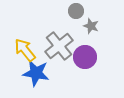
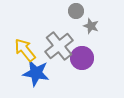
purple circle: moved 3 px left, 1 px down
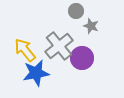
blue star: rotated 20 degrees counterclockwise
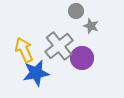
yellow arrow: moved 1 px left; rotated 15 degrees clockwise
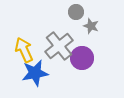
gray circle: moved 1 px down
blue star: moved 1 px left
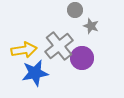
gray circle: moved 1 px left, 2 px up
yellow arrow: rotated 105 degrees clockwise
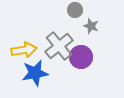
purple circle: moved 1 px left, 1 px up
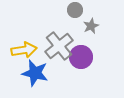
gray star: rotated 28 degrees clockwise
blue star: rotated 24 degrees clockwise
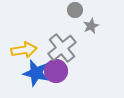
gray cross: moved 3 px right, 2 px down
purple circle: moved 25 px left, 14 px down
blue star: moved 1 px right
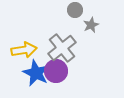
gray star: moved 1 px up
blue star: rotated 12 degrees clockwise
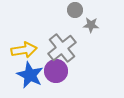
gray star: rotated 28 degrees clockwise
blue star: moved 6 px left, 2 px down
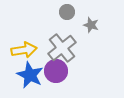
gray circle: moved 8 px left, 2 px down
gray star: rotated 14 degrees clockwise
